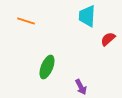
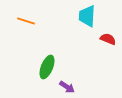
red semicircle: rotated 63 degrees clockwise
purple arrow: moved 14 px left; rotated 28 degrees counterclockwise
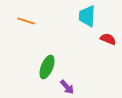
purple arrow: rotated 14 degrees clockwise
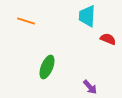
purple arrow: moved 23 px right
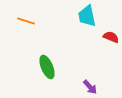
cyan trapezoid: rotated 15 degrees counterclockwise
red semicircle: moved 3 px right, 2 px up
green ellipse: rotated 45 degrees counterclockwise
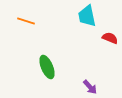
red semicircle: moved 1 px left, 1 px down
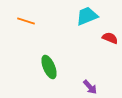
cyan trapezoid: rotated 80 degrees clockwise
green ellipse: moved 2 px right
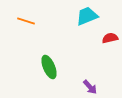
red semicircle: rotated 35 degrees counterclockwise
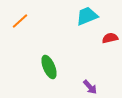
orange line: moved 6 px left; rotated 60 degrees counterclockwise
